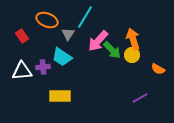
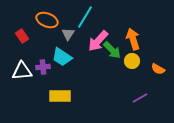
yellow circle: moved 6 px down
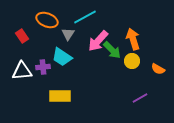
cyan line: rotated 30 degrees clockwise
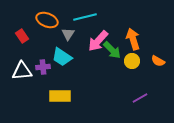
cyan line: rotated 15 degrees clockwise
orange semicircle: moved 8 px up
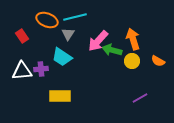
cyan line: moved 10 px left
green arrow: rotated 150 degrees clockwise
purple cross: moved 2 px left, 2 px down
